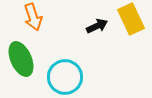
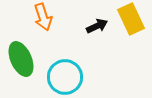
orange arrow: moved 10 px right
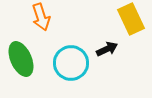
orange arrow: moved 2 px left
black arrow: moved 10 px right, 23 px down
cyan circle: moved 6 px right, 14 px up
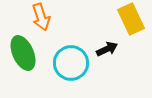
green ellipse: moved 2 px right, 6 px up
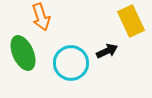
yellow rectangle: moved 2 px down
black arrow: moved 2 px down
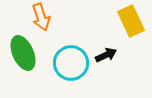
black arrow: moved 1 px left, 4 px down
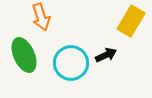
yellow rectangle: rotated 56 degrees clockwise
green ellipse: moved 1 px right, 2 px down
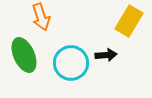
yellow rectangle: moved 2 px left
black arrow: rotated 20 degrees clockwise
